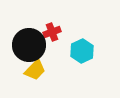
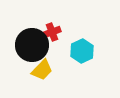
black circle: moved 3 px right
yellow trapezoid: moved 7 px right
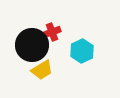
yellow trapezoid: rotated 15 degrees clockwise
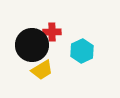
red cross: rotated 18 degrees clockwise
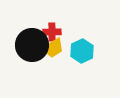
yellow trapezoid: moved 11 px right, 22 px up
